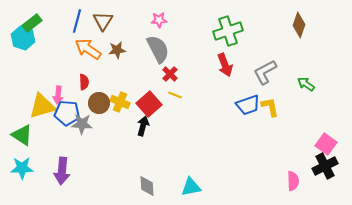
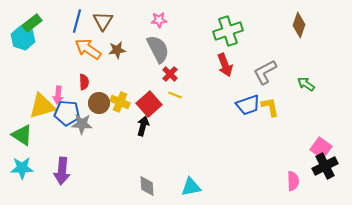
pink square: moved 5 px left, 4 px down
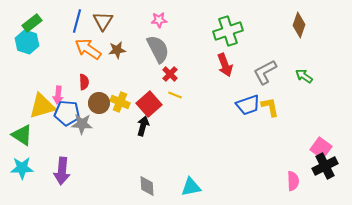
cyan hexagon: moved 4 px right, 4 px down
green arrow: moved 2 px left, 8 px up
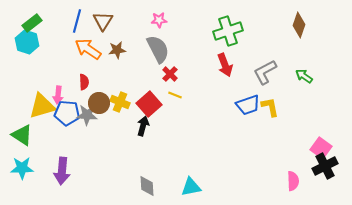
gray star: moved 5 px right, 9 px up
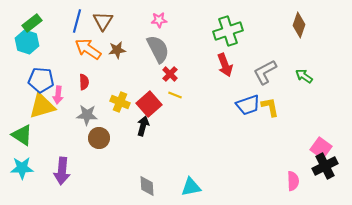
brown circle: moved 35 px down
blue pentagon: moved 26 px left, 33 px up
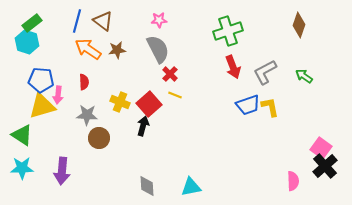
brown triangle: rotated 25 degrees counterclockwise
red arrow: moved 8 px right, 2 px down
black cross: rotated 15 degrees counterclockwise
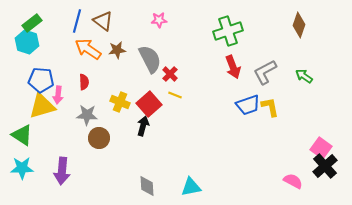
gray semicircle: moved 8 px left, 10 px down
pink semicircle: rotated 60 degrees counterclockwise
